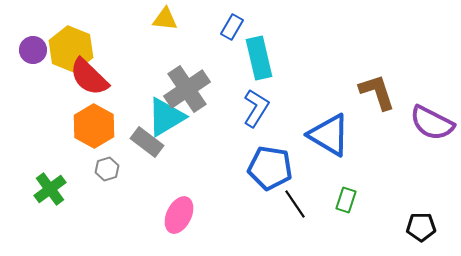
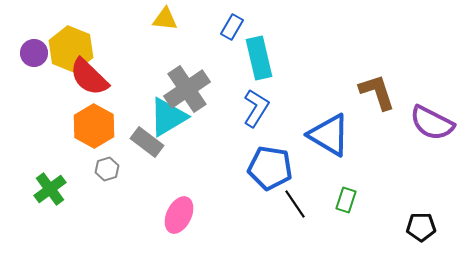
purple circle: moved 1 px right, 3 px down
cyan triangle: moved 2 px right
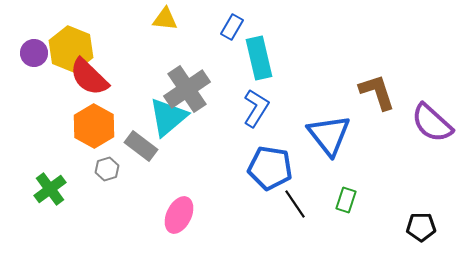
cyan triangle: rotated 9 degrees counterclockwise
purple semicircle: rotated 15 degrees clockwise
blue triangle: rotated 21 degrees clockwise
gray rectangle: moved 6 px left, 4 px down
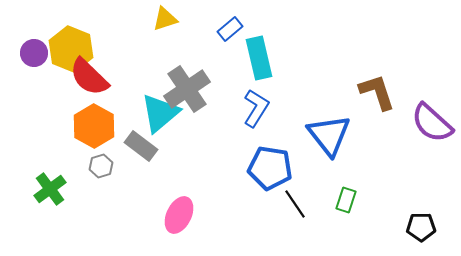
yellow triangle: rotated 24 degrees counterclockwise
blue rectangle: moved 2 px left, 2 px down; rotated 20 degrees clockwise
cyan triangle: moved 8 px left, 4 px up
gray hexagon: moved 6 px left, 3 px up
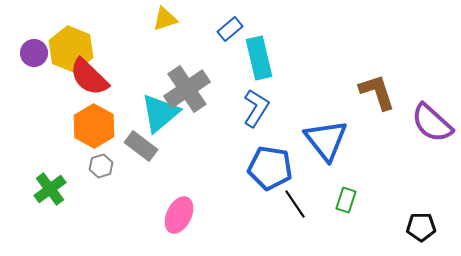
blue triangle: moved 3 px left, 5 px down
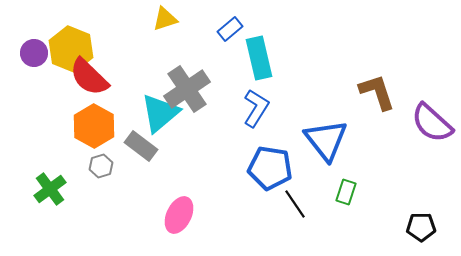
green rectangle: moved 8 px up
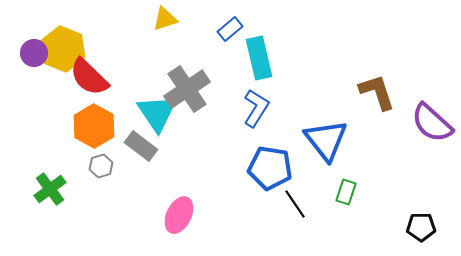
yellow hexagon: moved 8 px left
cyan triangle: moved 3 px left; rotated 24 degrees counterclockwise
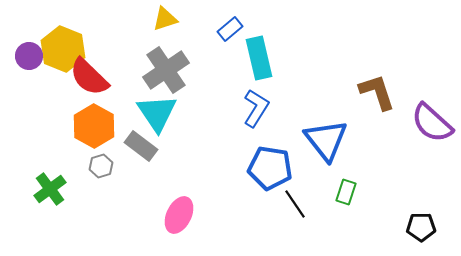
purple circle: moved 5 px left, 3 px down
gray cross: moved 21 px left, 19 px up
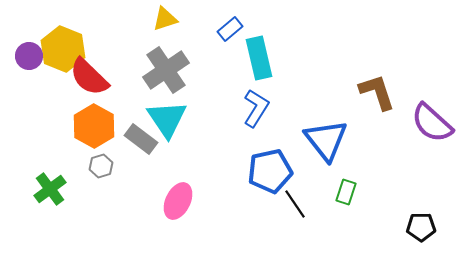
cyan triangle: moved 10 px right, 6 px down
gray rectangle: moved 7 px up
blue pentagon: moved 3 px down; rotated 21 degrees counterclockwise
pink ellipse: moved 1 px left, 14 px up
